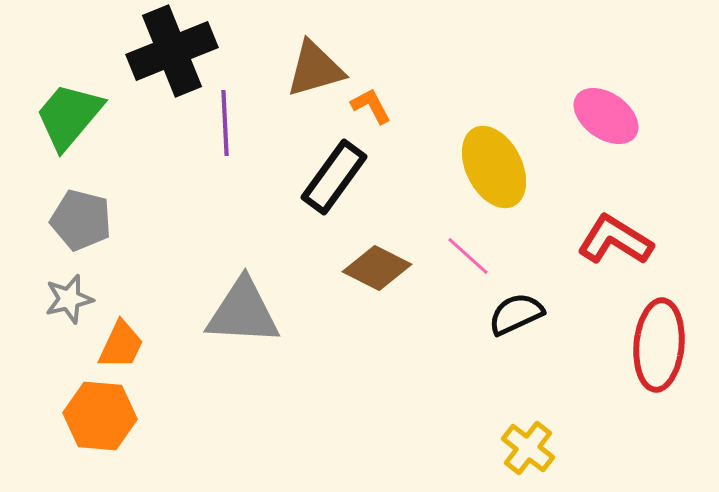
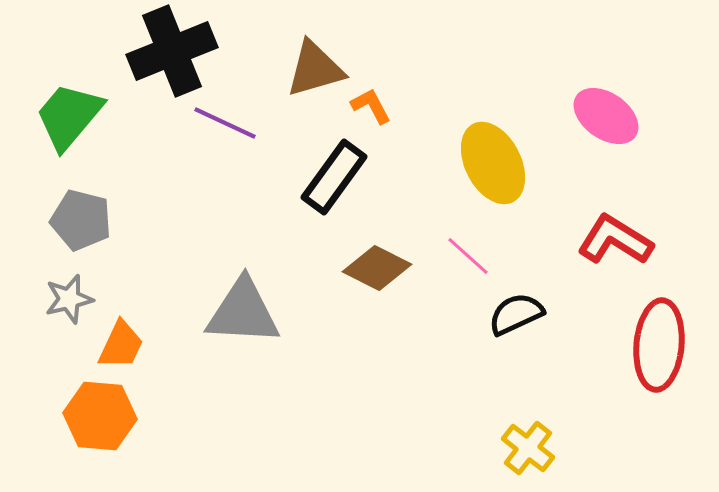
purple line: rotated 62 degrees counterclockwise
yellow ellipse: moved 1 px left, 4 px up
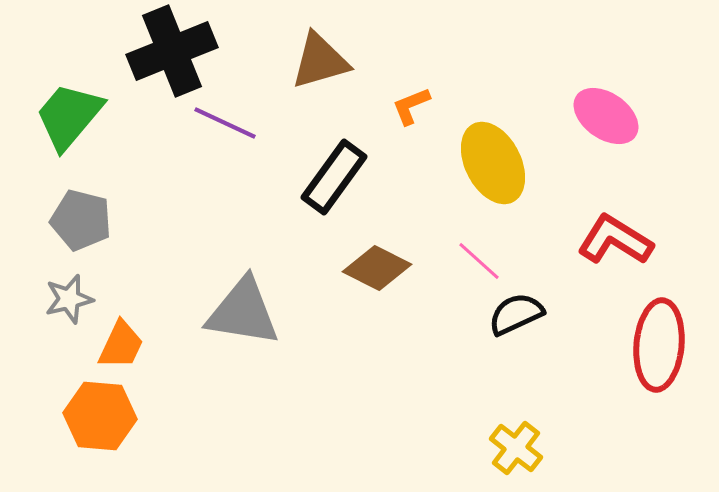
brown triangle: moved 5 px right, 8 px up
orange L-shape: moved 40 px right; rotated 84 degrees counterclockwise
pink line: moved 11 px right, 5 px down
gray triangle: rotated 6 degrees clockwise
yellow cross: moved 12 px left
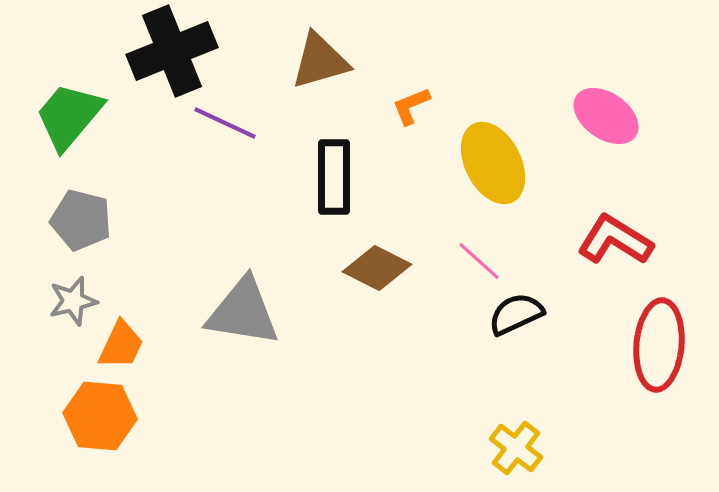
black rectangle: rotated 36 degrees counterclockwise
gray star: moved 4 px right, 2 px down
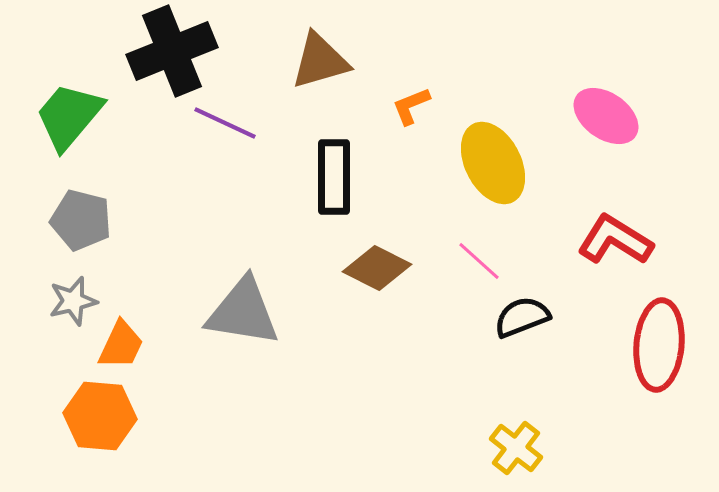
black semicircle: moved 6 px right, 3 px down; rotated 4 degrees clockwise
